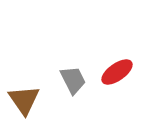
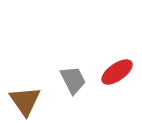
brown triangle: moved 1 px right, 1 px down
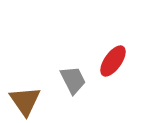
red ellipse: moved 4 px left, 11 px up; rotated 20 degrees counterclockwise
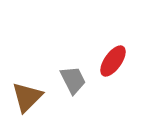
brown triangle: moved 2 px right, 4 px up; rotated 20 degrees clockwise
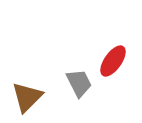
gray trapezoid: moved 6 px right, 3 px down
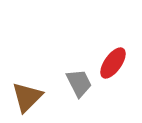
red ellipse: moved 2 px down
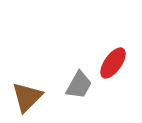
gray trapezoid: moved 2 px down; rotated 56 degrees clockwise
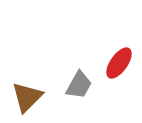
red ellipse: moved 6 px right
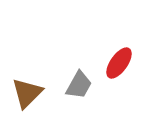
brown triangle: moved 4 px up
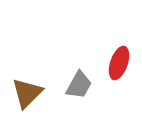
red ellipse: rotated 16 degrees counterclockwise
